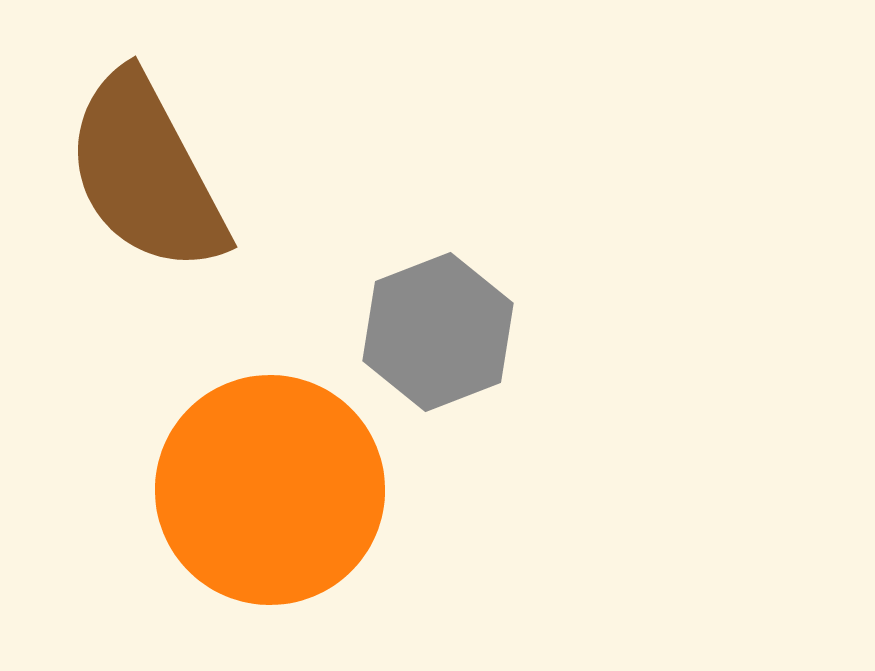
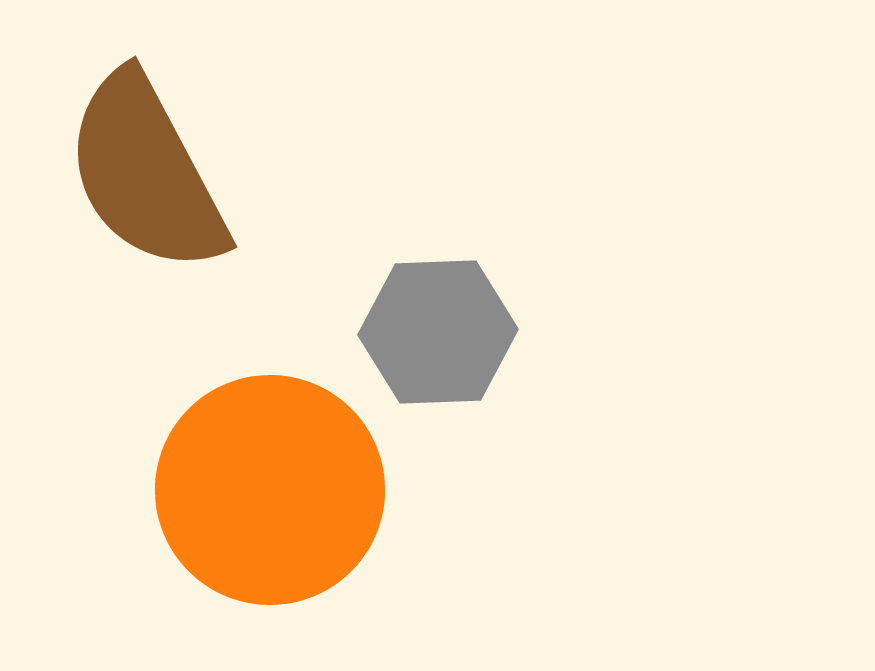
gray hexagon: rotated 19 degrees clockwise
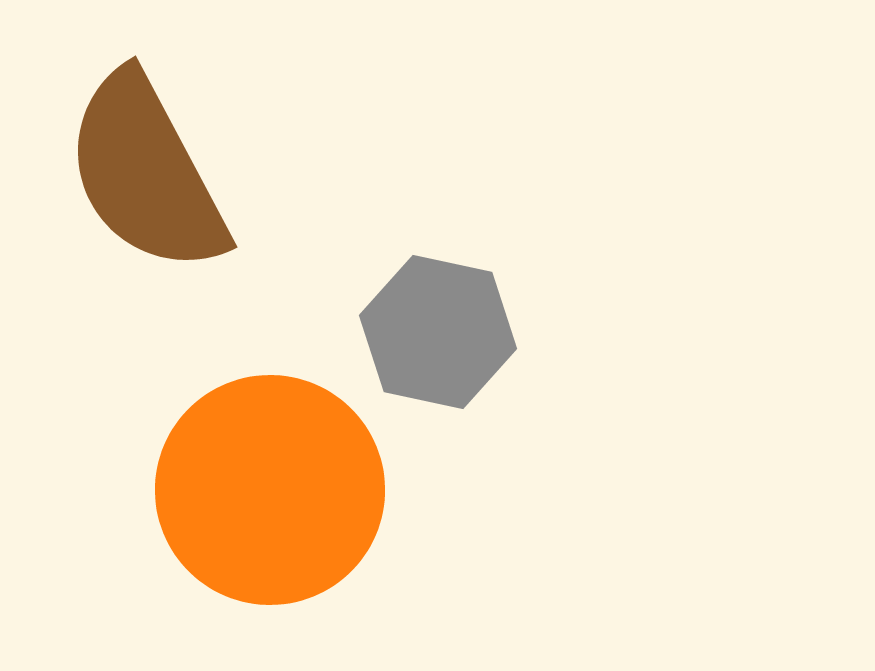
gray hexagon: rotated 14 degrees clockwise
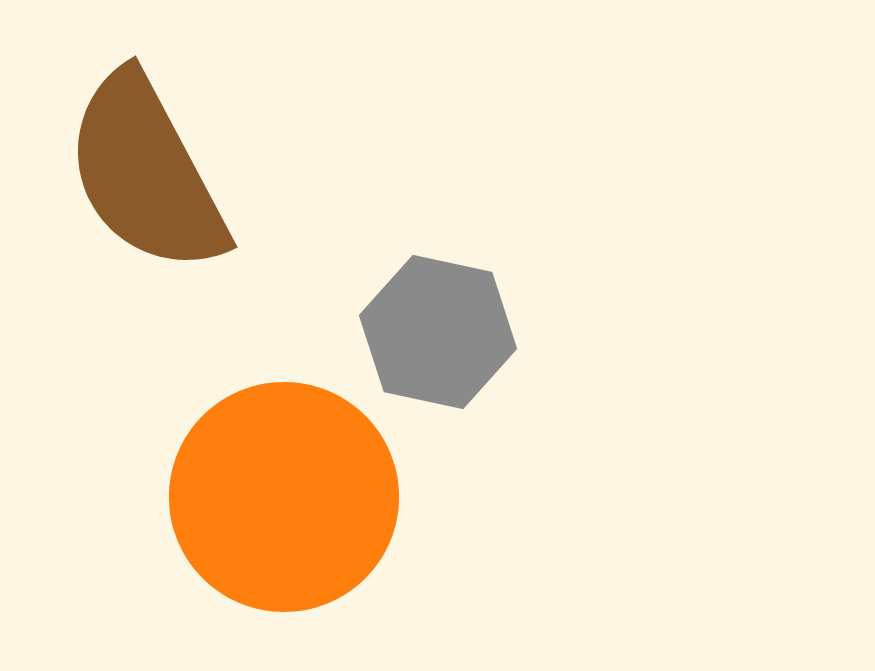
orange circle: moved 14 px right, 7 px down
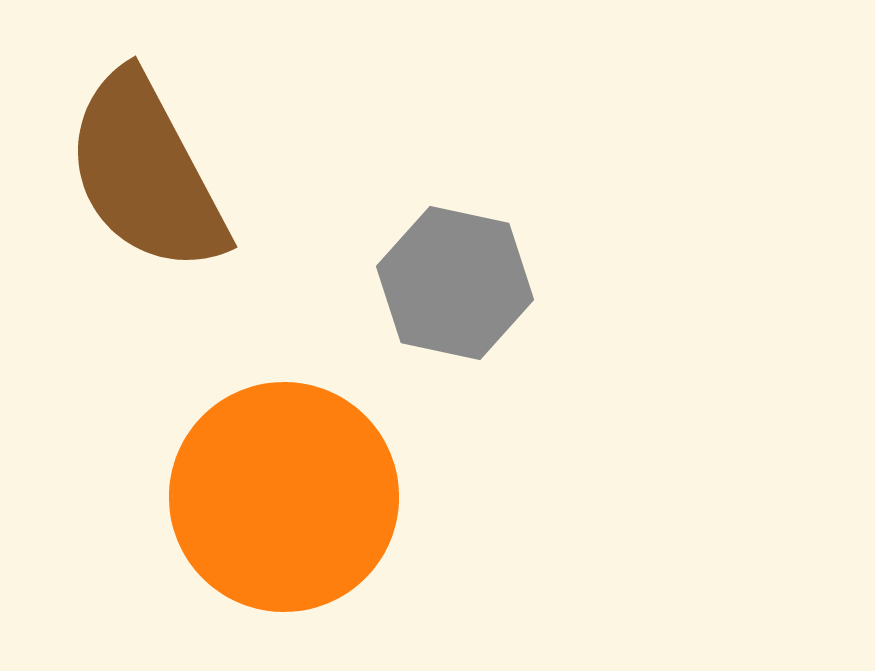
gray hexagon: moved 17 px right, 49 px up
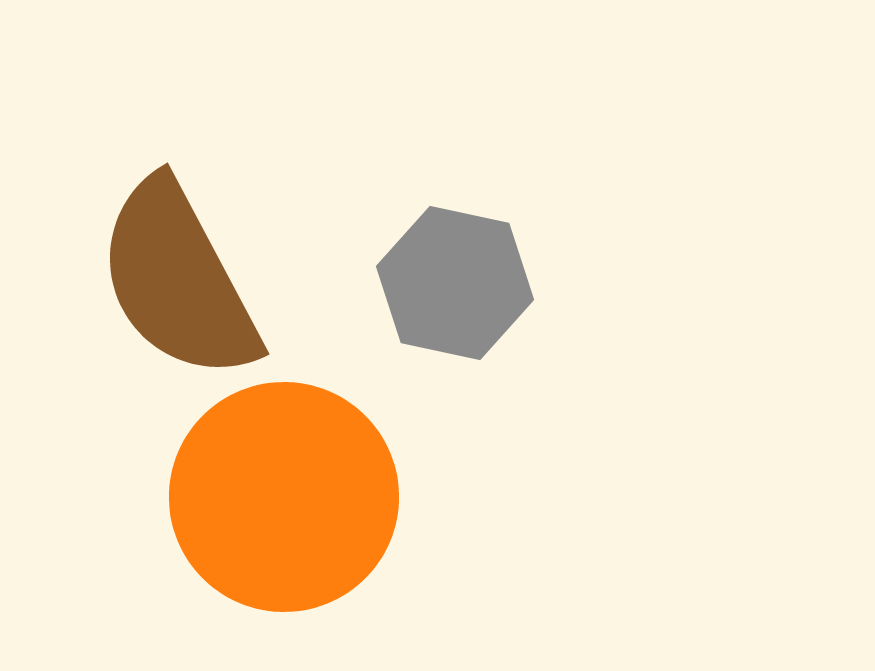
brown semicircle: moved 32 px right, 107 px down
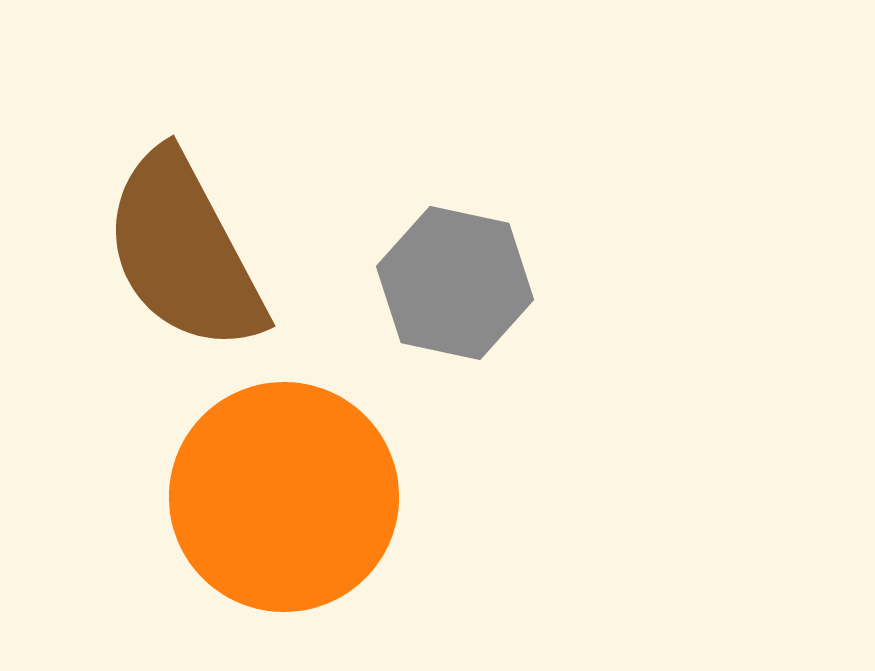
brown semicircle: moved 6 px right, 28 px up
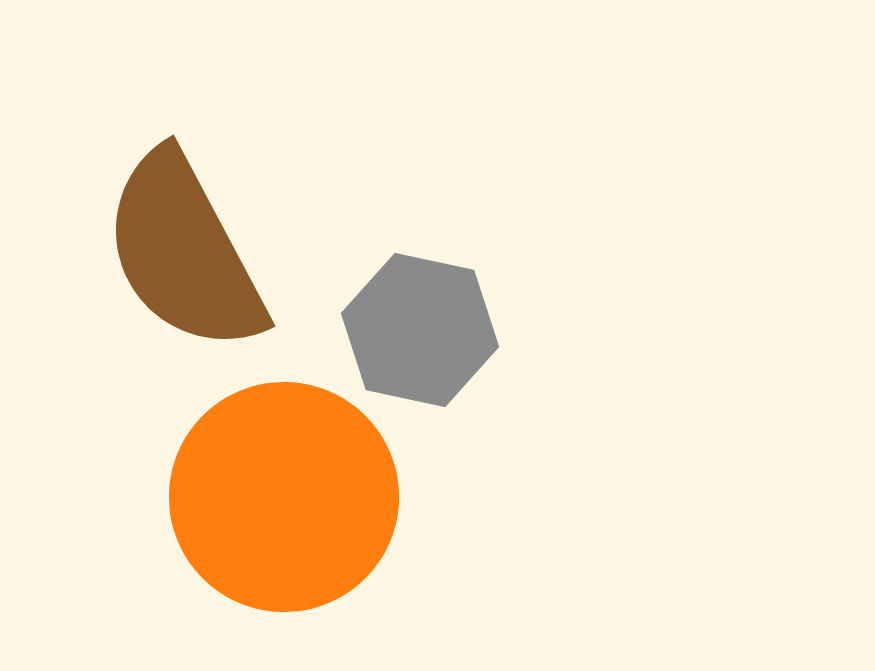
gray hexagon: moved 35 px left, 47 px down
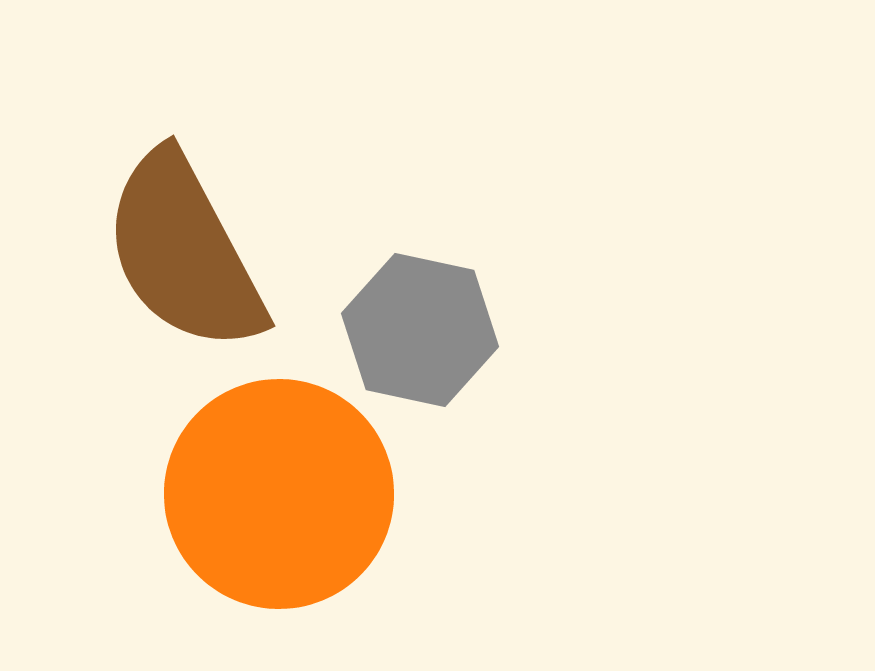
orange circle: moved 5 px left, 3 px up
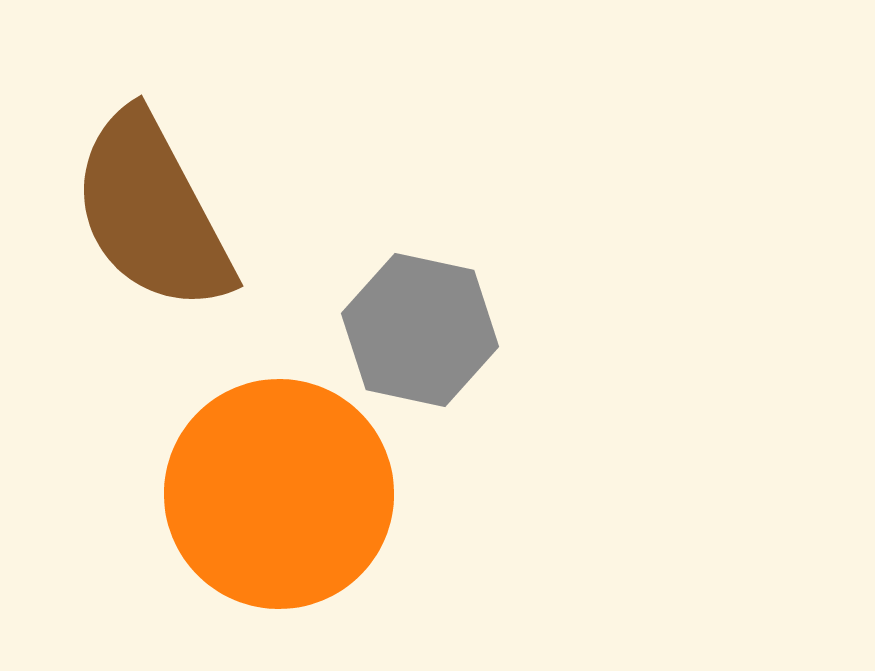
brown semicircle: moved 32 px left, 40 px up
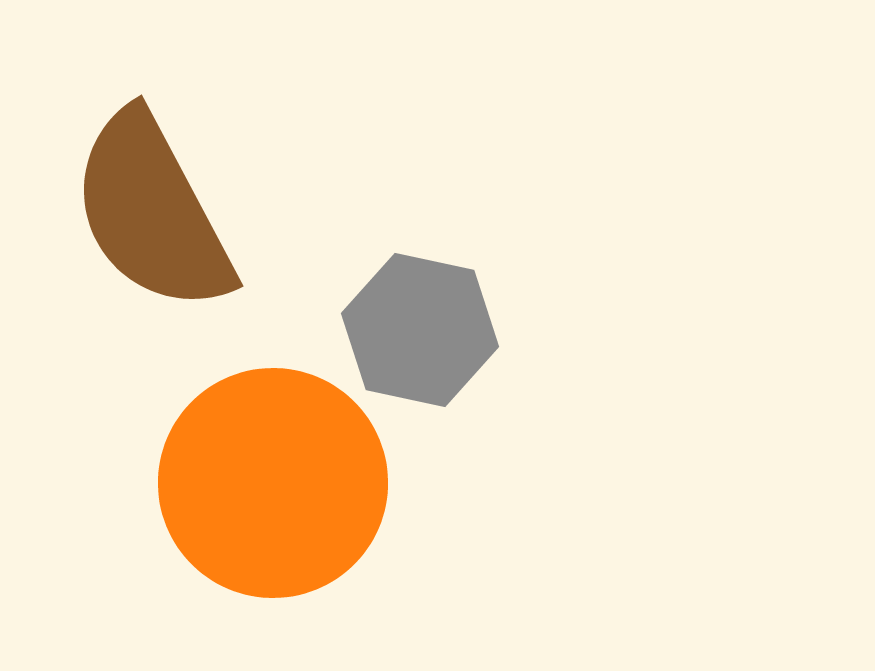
orange circle: moved 6 px left, 11 px up
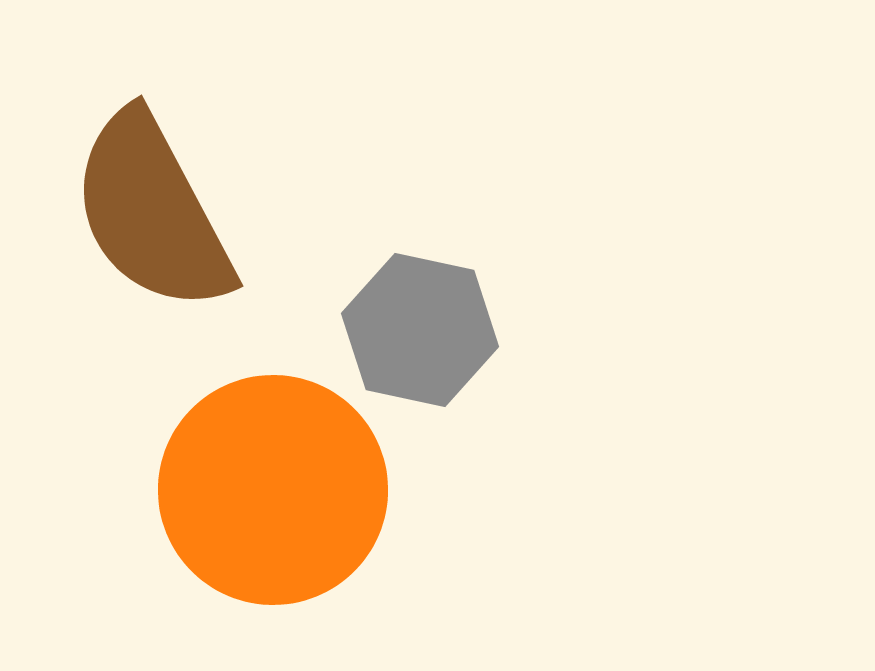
orange circle: moved 7 px down
